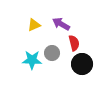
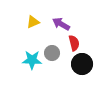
yellow triangle: moved 1 px left, 3 px up
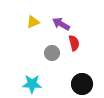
cyan star: moved 24 px down
black circle: moved 20 px down
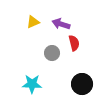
purple arrow: rotated 12 degrees counterclockwise
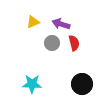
gray circle: moved 10 px up
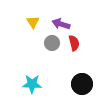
yellow triangle: rotated 40 degrees counterclockwise
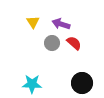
red semicircle: rotated 35 degrees counterclockwise
black circle: moved 1 px up
